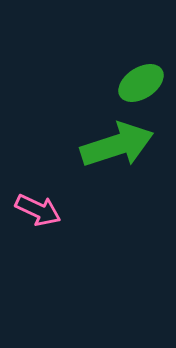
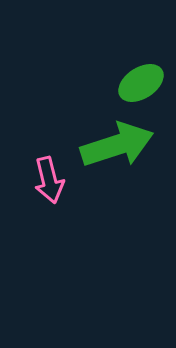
pink arrow: moved 11 px right, 30 px up; rotated 51 degrees clockwise
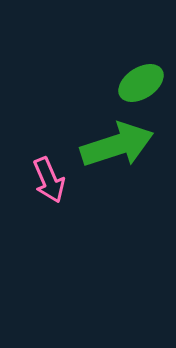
pink arrow: rotated 9 degrees counterclockwise
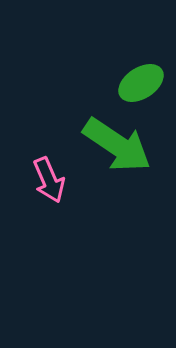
green arrow: rotated 52 degrees clockwise
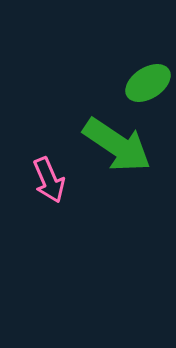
green ellipse: moved 7 px right
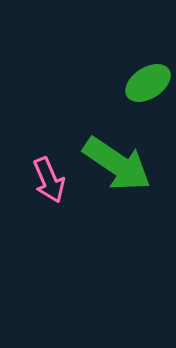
green arrow: moved 19 px down
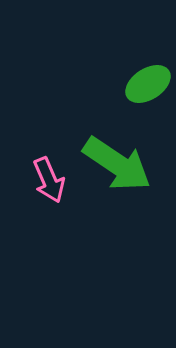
green ellipse: moved 1 px down
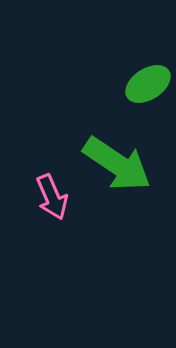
pink arrow: moved 3 px right, 17 px down
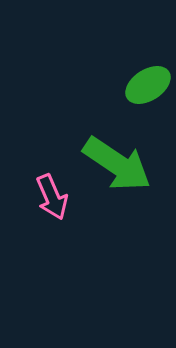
green ellipse: moved 1 px down
